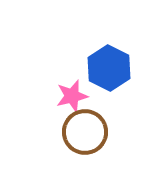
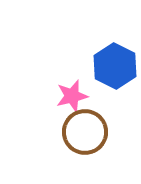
blue hexagon: moved 6 px right, 2 px up
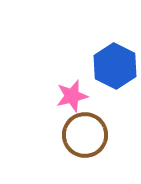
brown circle: moved 3 px down
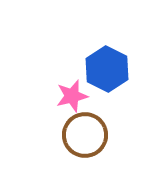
blue hexagon: moved 8 px left, 3 px down
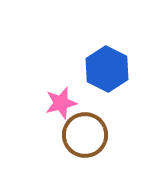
pink star: moved 11 px left, 7 px down
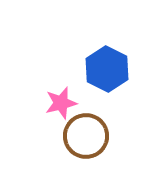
brown circle: moved 1 px right, 1 px down
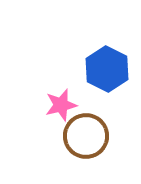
pink star: moved 2 px down
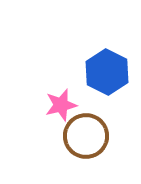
blue hexagon: moved 3 px down
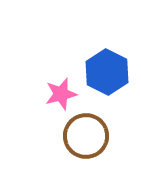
pink star: moved 11 px up
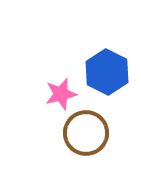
brown circle: moved 3 px up
